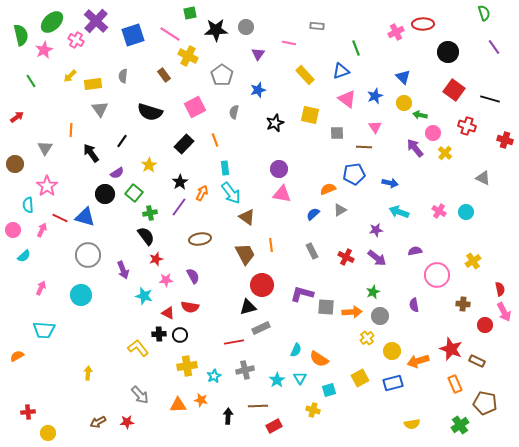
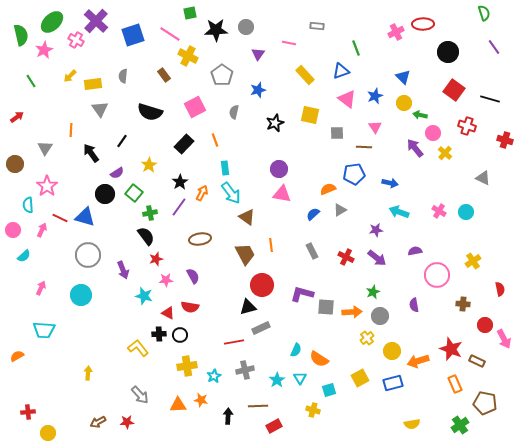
pink arrow at (504, 312): moved 27 px down
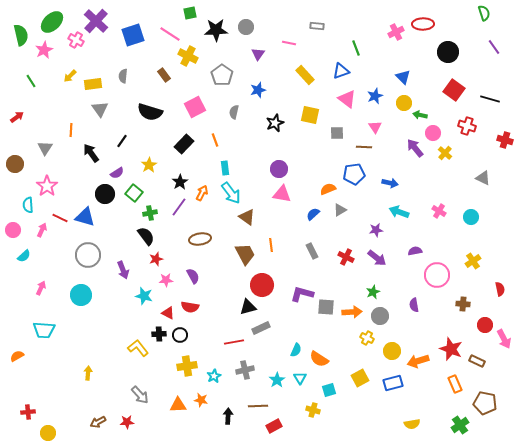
cyan circle at (466, 212): moved 5 px right, 5 px down
yellow cross at (367, 338): rotated 24 degrees counterclockwise
